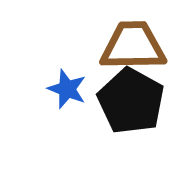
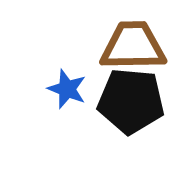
black pentagon: rotated 24 degrees counterclockwise
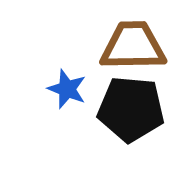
black pentagon: moved 8 px down
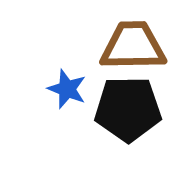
black pentagon: moved 3 px left; rotated 6 degrees counterclockwise
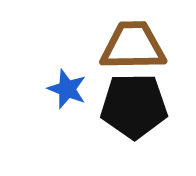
black pentagon: moved 6 px right, 3 px up
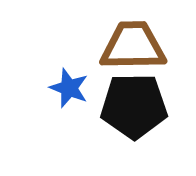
blue star: moved 2 px right, 1 px up
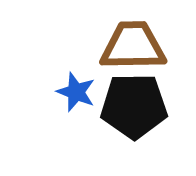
blue star: moved 7 px right, 4 px down
